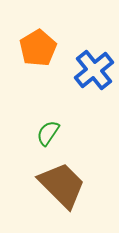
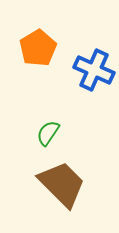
blue cross: rotated 27 degrees counterclockwise
brown trapezoid: moved 1 px up
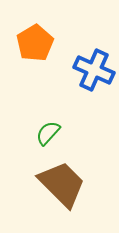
orange pentagon: moved 3 px left, 5 px up
green semicircle: rotated 8 degrees clockwise
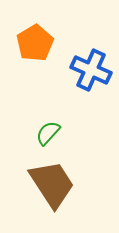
blue cross: moved 3 px left
brown trapezoid: moved 10 px left; rotated 12 degrees clockwise
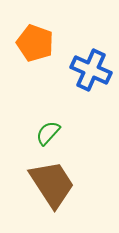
orange pentagon: rotated 21 degrees counterclockwise
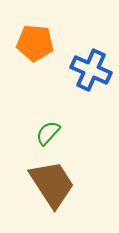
orange pentagon: rotated 15 degrees counterclockwise
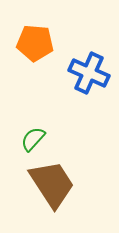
blue cross: moved 2 px left, 3 px down
green semicircle: moved 15 px left, 6 px down
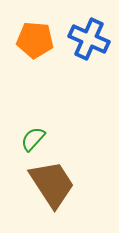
orange pentagon: moved 3 px up
blue cross: moved 34 px up
